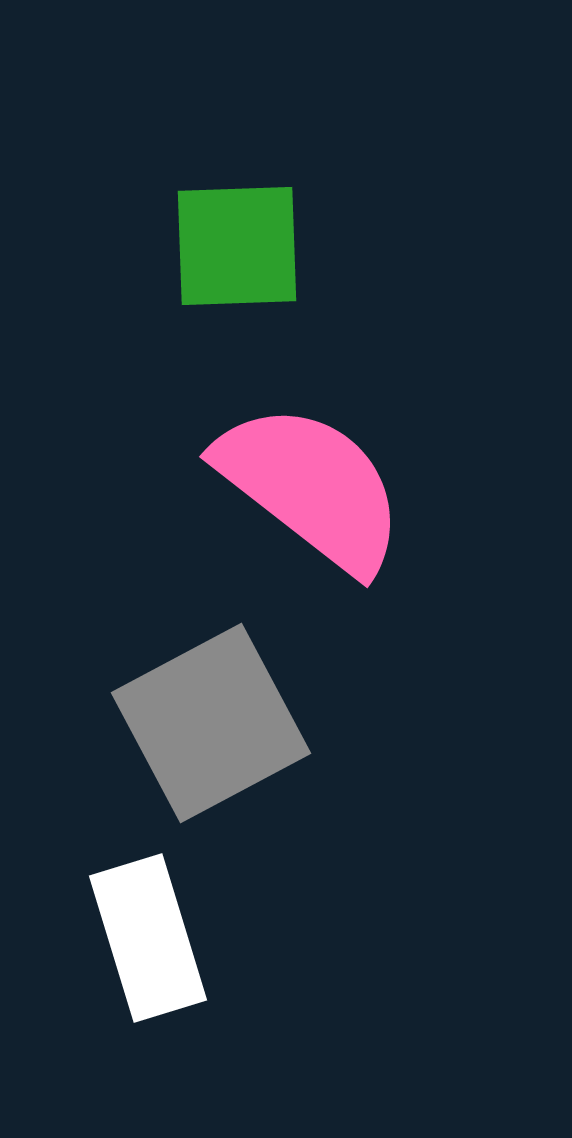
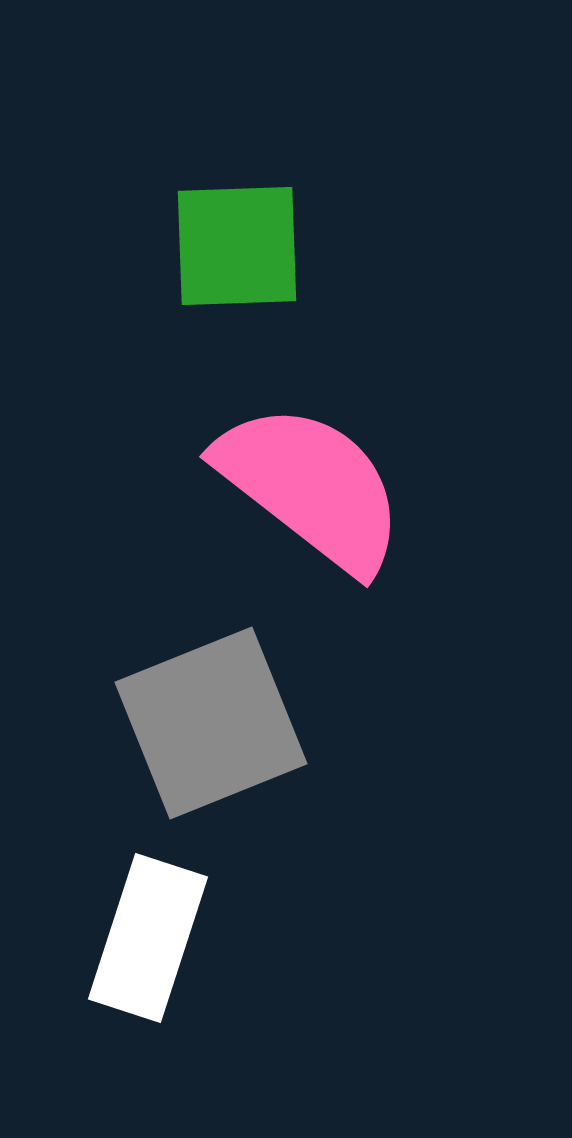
gray square: rotated 6 degrees clockwise
white rectangle: rotated 35 degrees clockwise
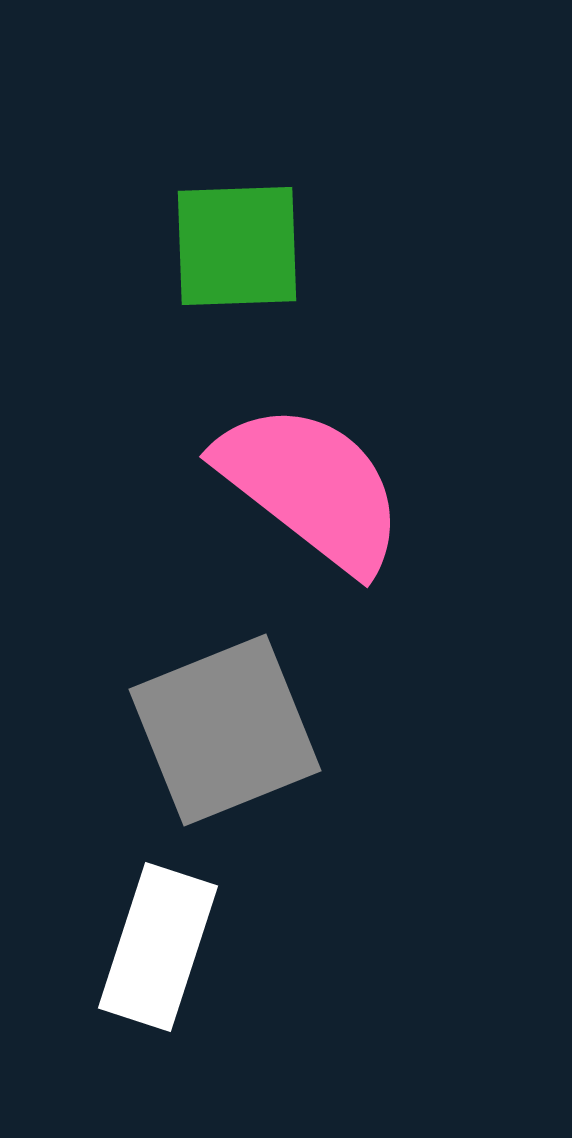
gray square: moved 14 px right, 7 px down
white rectangle: moved 10 px right, 9 px down
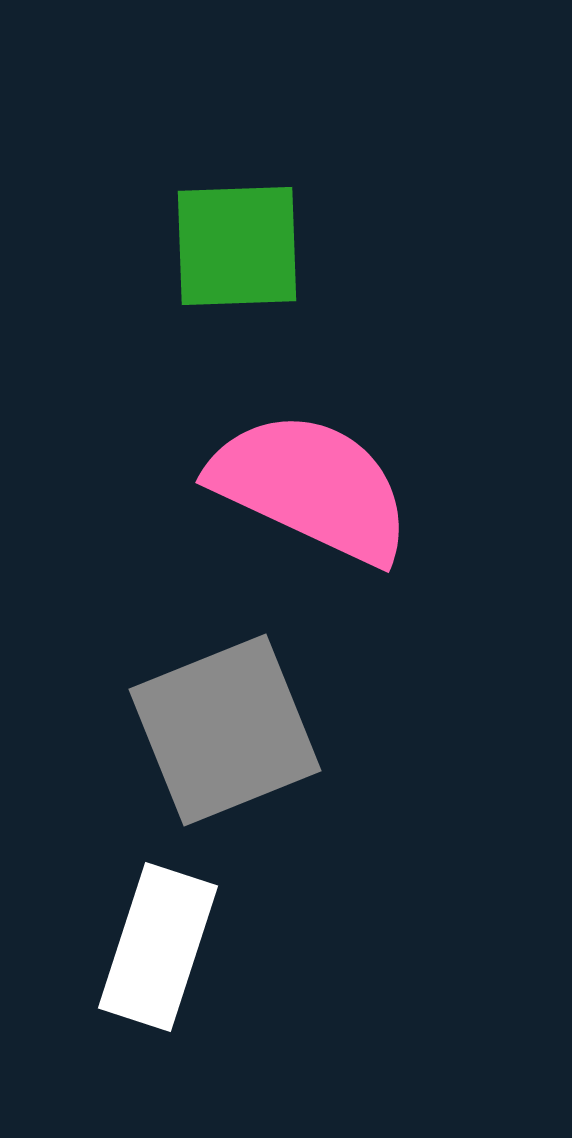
pink semicircle: rotated 13 degrees counterclockwise
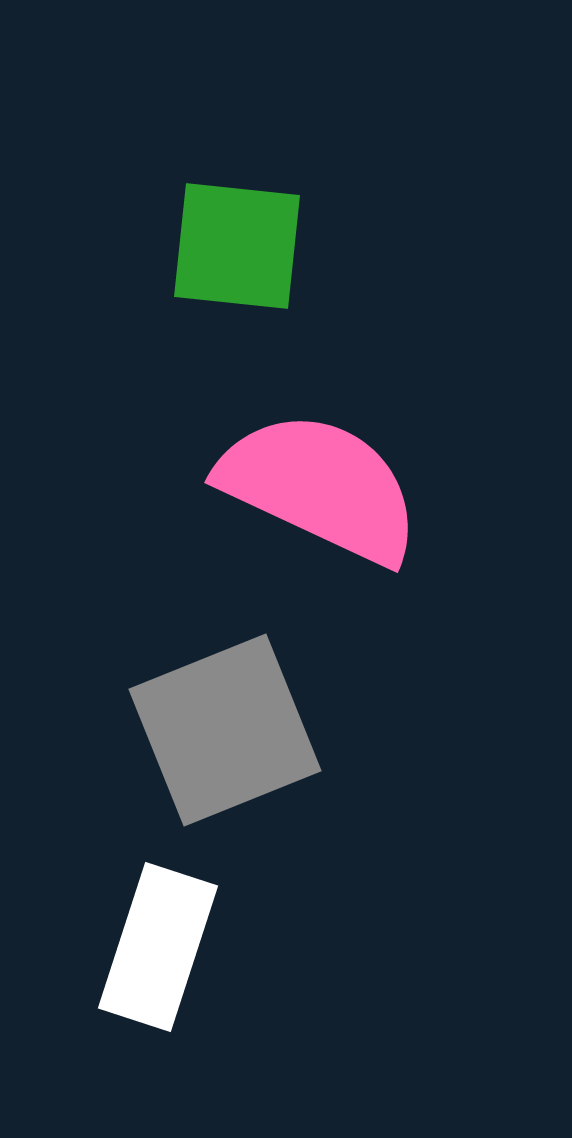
green square: rotated 8 degrees clockwise
pink semicircle: moved 9 px right
